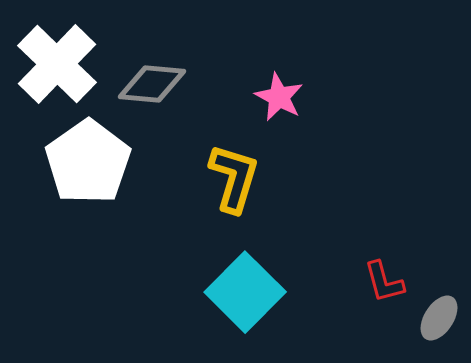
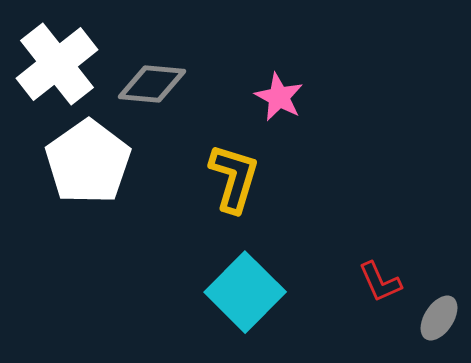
white cross: rotated 8 degrees clockwise
red L-shape: moved 4 px left; rotated 9 degrees counterclockwise
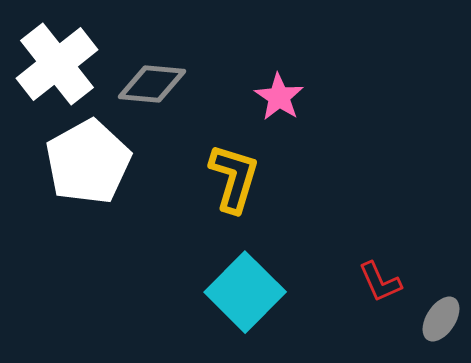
pink star: rotated 6 degrees clockwise
white pentagon: rotated 6 degrees clockwise
gray ellipse: moved 2 px right, 1 px down
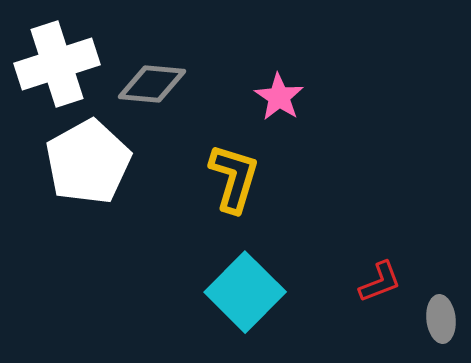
white cross: rotated 20 degrees clockwise
red L-shape: rotated 87 degrees counterclockwise
gray ellipse: rotated 39 degrees counterclockwise
